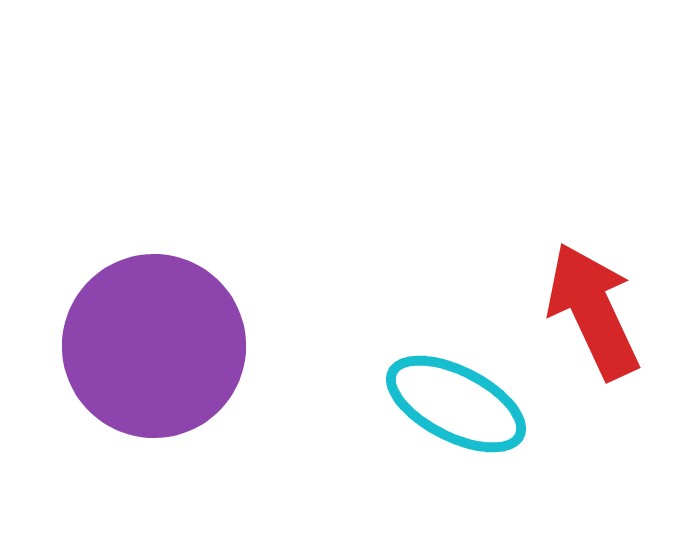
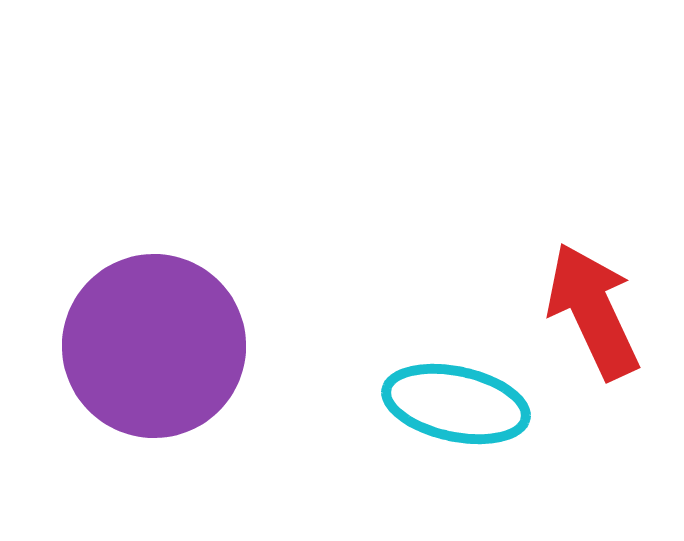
cyan ellipse: rotated 15 degrees counterclockwise
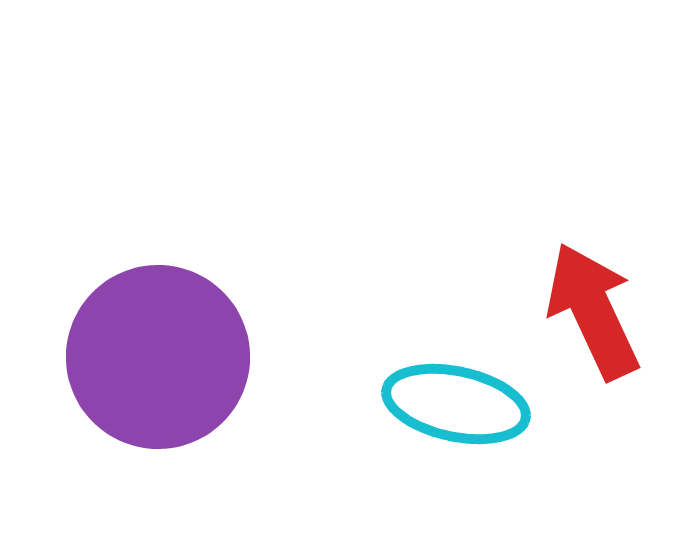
purple circle: moved 4 px right, 11 px down
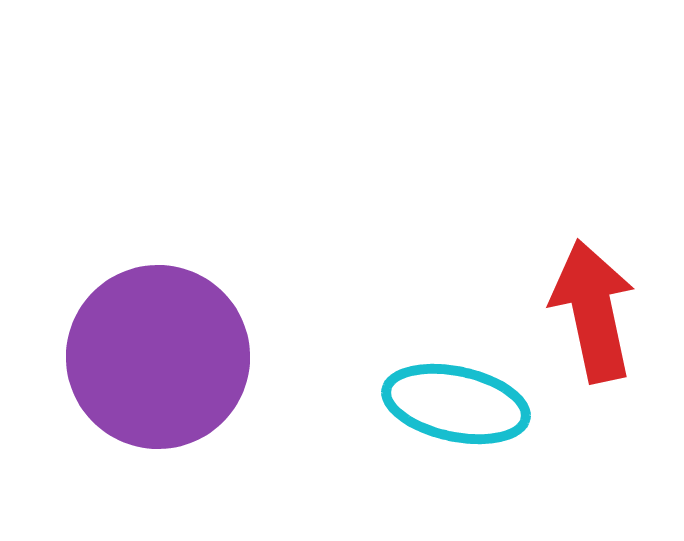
red arrow: rotated 13 degrees clockwise
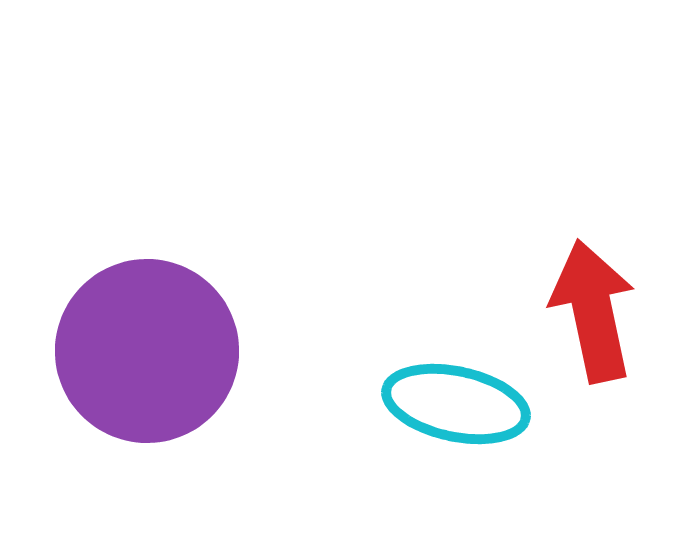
purple circle: moved 11 px left, 6 px up
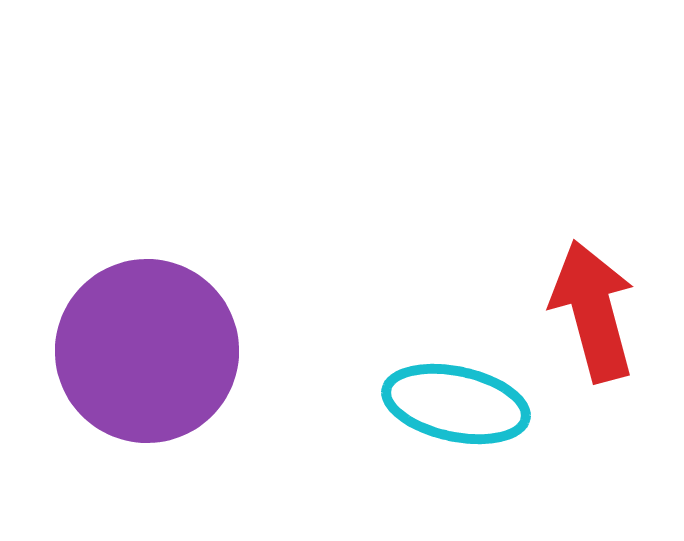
red arrow: rotated 3 degrees counterclockwise
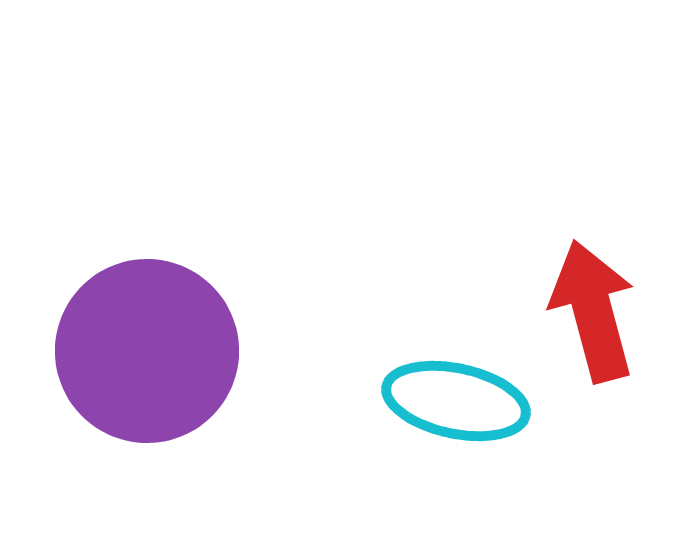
cyan ellipse: moved 3 px up
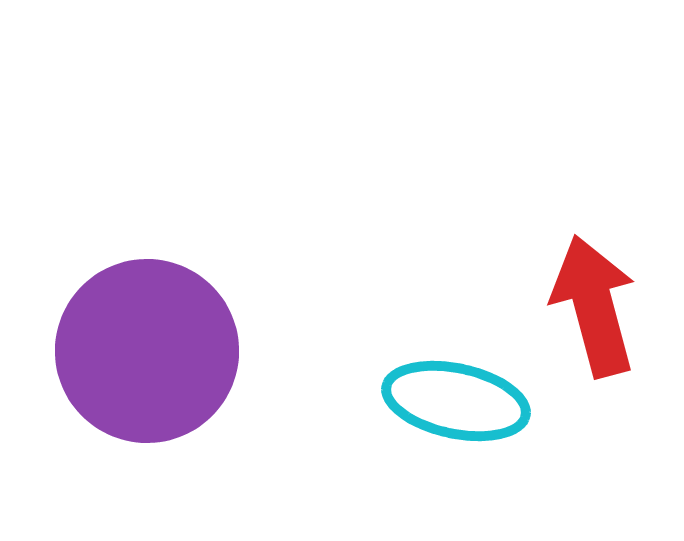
red arrow: moved 1 px right, 5 px up
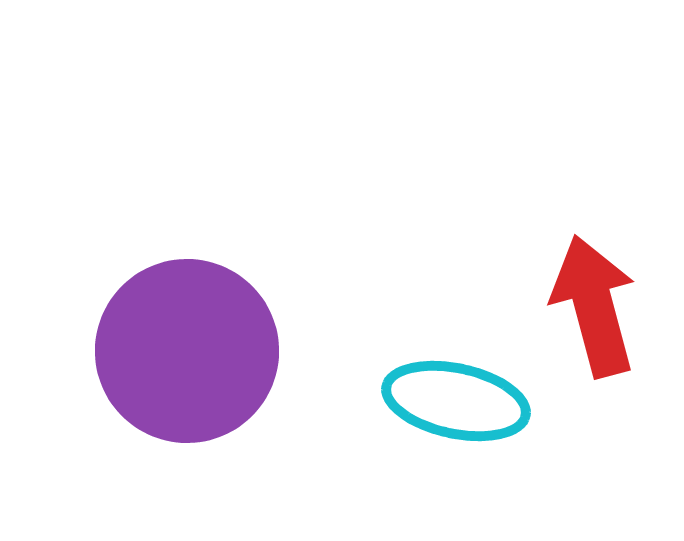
purple circle: moved 40 px right
